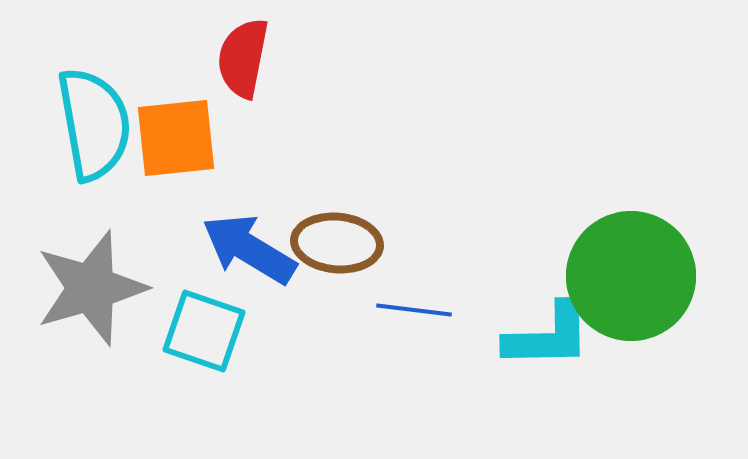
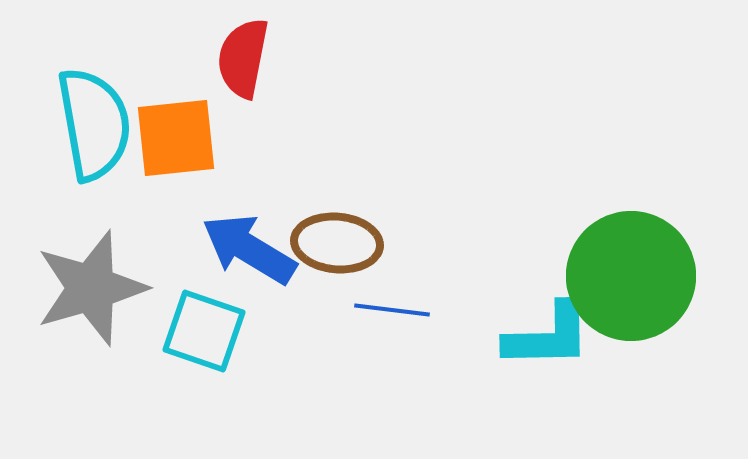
blue line: moved 22 px left
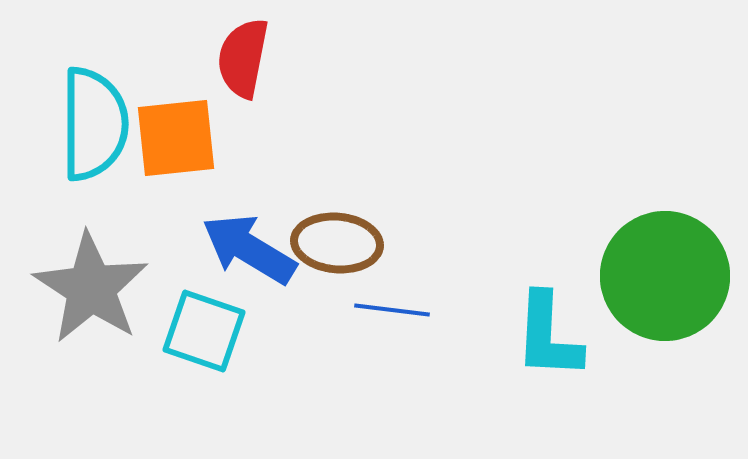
cyan semicircle: rotated 10 degrees clockwise
green circle: moved 34 px right
gray star: rotated 23 degrees counterclockwise
cyan L-shape: rotated 94 degrees clockwise
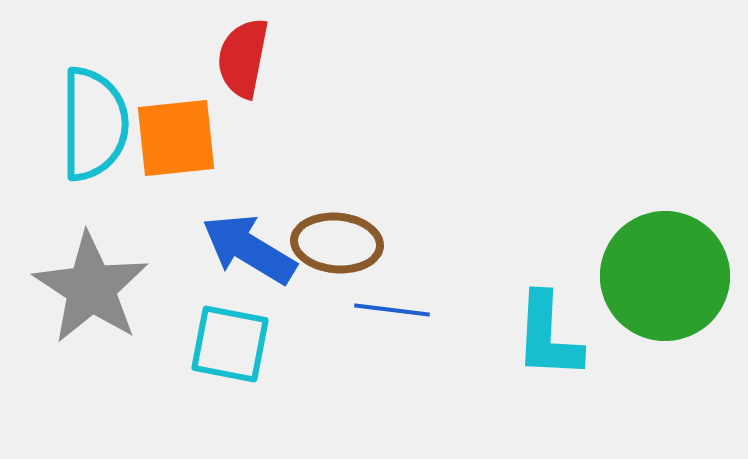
cyan square: moved 26 px right, 13 px down; rotated 8 degrees counterclockwise
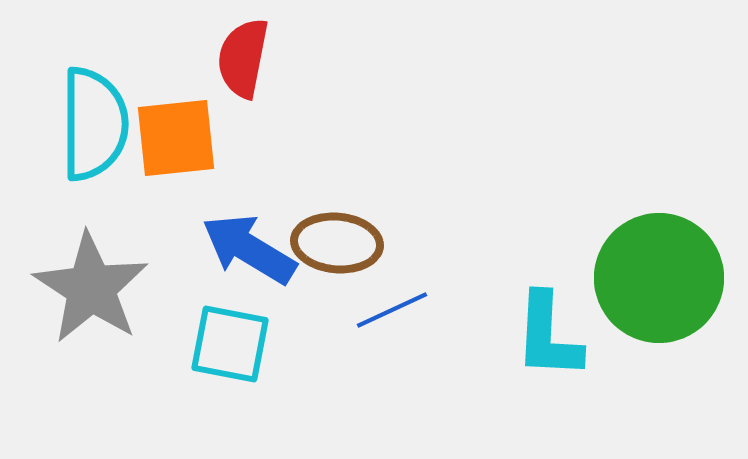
green circle: moved 6 px left, 2 px down
blue line: rotated 32 degrees counterclockwise
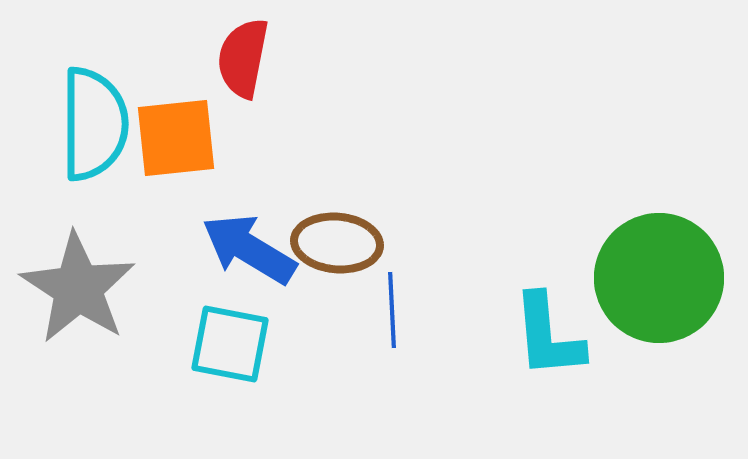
gray star: moved 13 px left
blue line: rotated 68 degrees counterclockwise
cyan L-shape: rotated 8 degrees counterclockwise
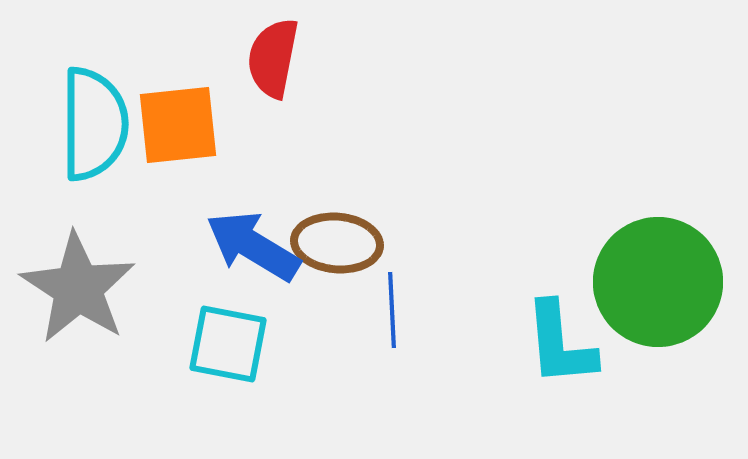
red semicircle: moved 30 px right
orange square: moved 2 px right, 13 px up
blue arrow: moved 4 px right, 3 px up
green circle: moved 1 px left, 4 px down
cyan L-shape: moved 12 px right, 8 px down
cyan square: moved 2 px left
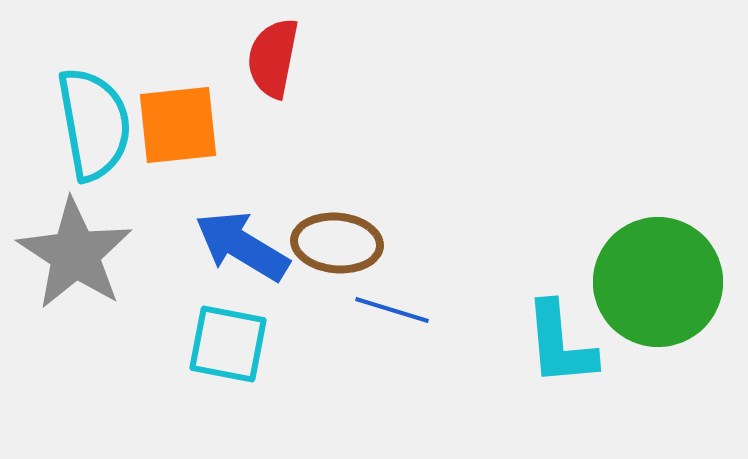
cyan semicircle: rotated 10 degrees counterclockwise
blue arrow: moved 11 px left
gray star: moved 3 px left, 34 px up
blue line: rotated 70 degrees counterclockwise
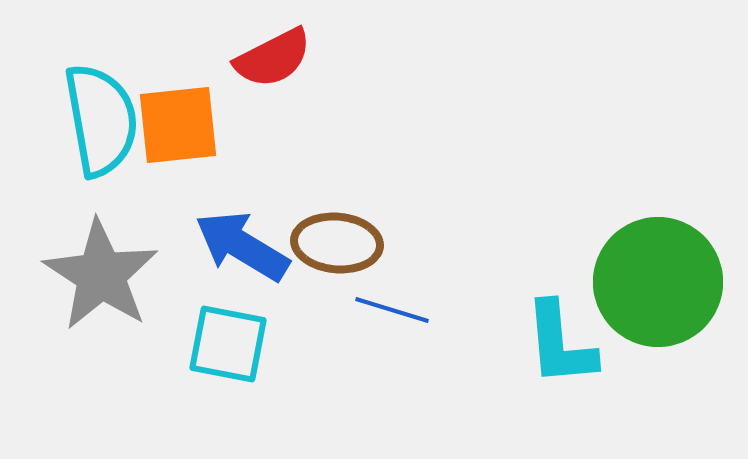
red semicircle: rotated 128 degrees counterclockwise
cyan semicircle: moved 7 px right, 4 px up
gray star: moved 26 px right, 21 px down
